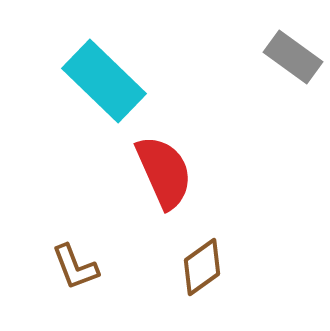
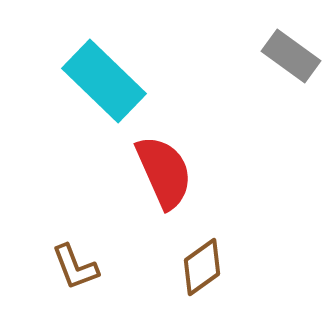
gray rectangle: moved 2 px left, 1 px up
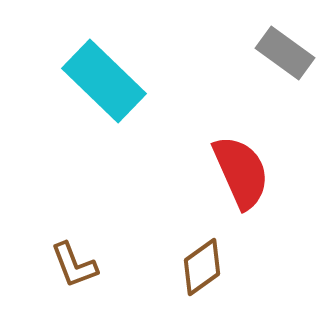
gray rectangle: moved 6 px left, 3 px up
red semicircle: moved 77 px right
brown L-shape: moved 1 px left, 2 px up
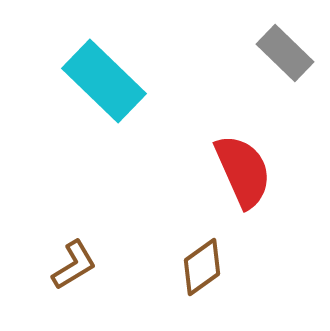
gray rectangle: rotated 8 degrees clockwise
red semicircle: moved 2 px right, 1 px up
brown L-shape: rotated 100 degrees counterclockwise
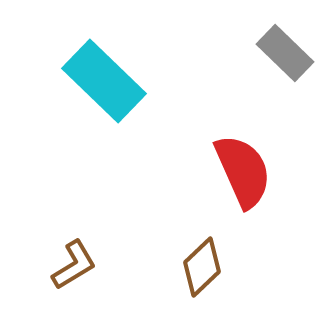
brown diamond: rotated 8 degrees counterclockwise
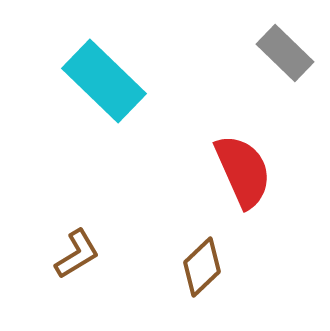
brown L-shape: moved 3 px right, 11 px up
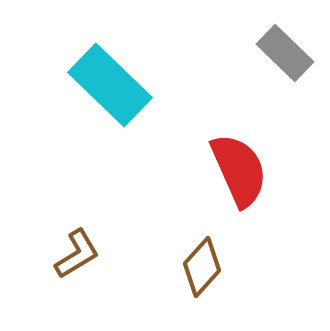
cyan rectangle: moved 6 px right, 4 px down
red semicircle: moved 4 px left, 1 px up
brown diamond: rotated 4 degrees counterclockwise
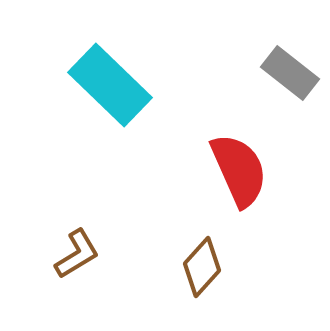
gray rectangle: moved 5 px right, 20 px down; rotated 6 degrees counterclockwise
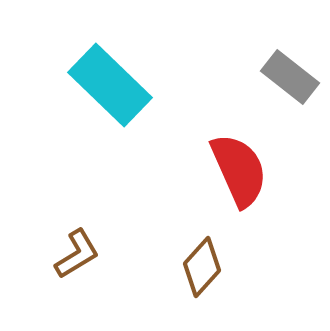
gray rectangle: moved 4 px down
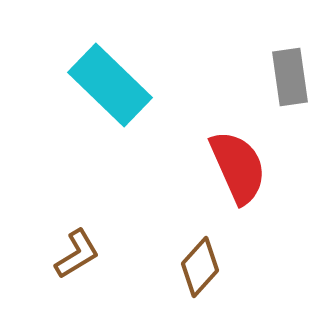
gray rectangle: rotated 44 degrees clockwise
red semicircle: moved 1 px left, 3 px up
brown diamond: moved 2 px left
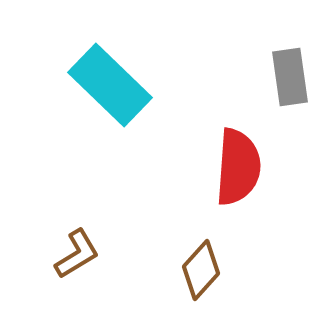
red semicircle: rotated 28 degrees clockwise
brown diamond: moved 1 px right, 3 px down
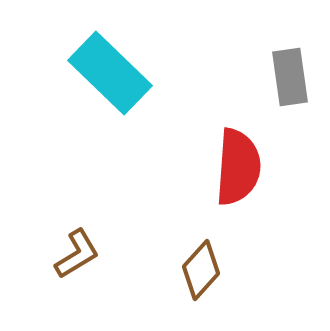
cyan rectangle: moved 12 px up
